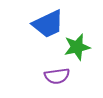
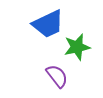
purple semicircle: rotated 120 degrees counterclockwise
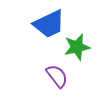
blue trapezoid: moved 1 px right
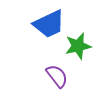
green star: moved 1 px right, 1 px up
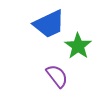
green star: rotated 24 degrees counterclockwise
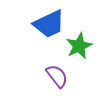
green star: moved 1 px right; rotated 12 degrees clockwise
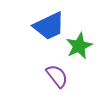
blue trapezoid: moved 2 px down
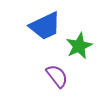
blue trapezoid: moved 4 px left
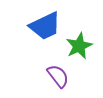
purple semicircle: moved 1 px right
